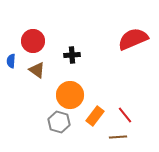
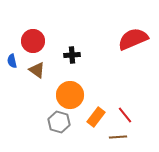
blue semicircle: moved 1 px right; rotated 16 degrees counterclockwise
orange rectangle: moved 1 px right, 1 px down
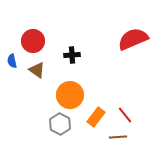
gray hexagon: moved 1 px right, 2 px down; rotated 10 degrees clockwise
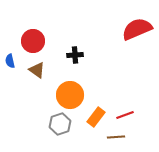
red semicircle: moved 4 px right, 10 px up
black cross: moved 3 px right
blue semicircle: moved 2 px left
red line: rotated 72 degrees counterclockwise
gray hexagon: rotated 15 degrees clockwise
brown line: moved 2 px left
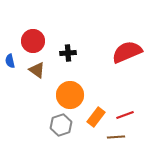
red semicircle: moved 10 px left, 23 px down
black cross: moved 7 px left, 2 px up
gray hexagon: moved 1 px right, 1 px down
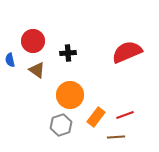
blue semicircle: moved 1 px up
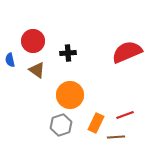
orange rectangle: moved 6 px down; rotated 12 degrees counterclockwise
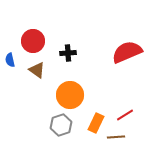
red line: rotated 12 degrees counterclockwise
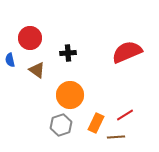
red circle: moved 3 px left, 3 px up
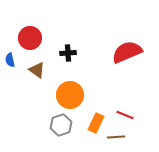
red line: rotated 54 degrees clockwise
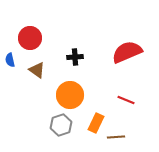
black cross: moved 7 px right, 4 px down
red line: moved 1 px right, 15 px up
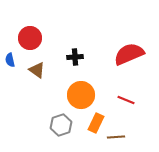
red semicircle: moved 2 px right, 2 px down
orange circle: moved 11 px right
